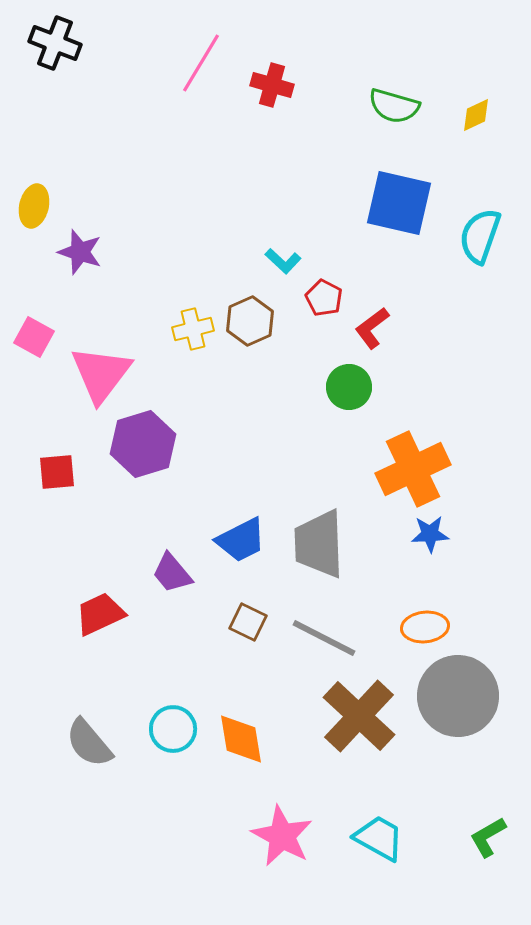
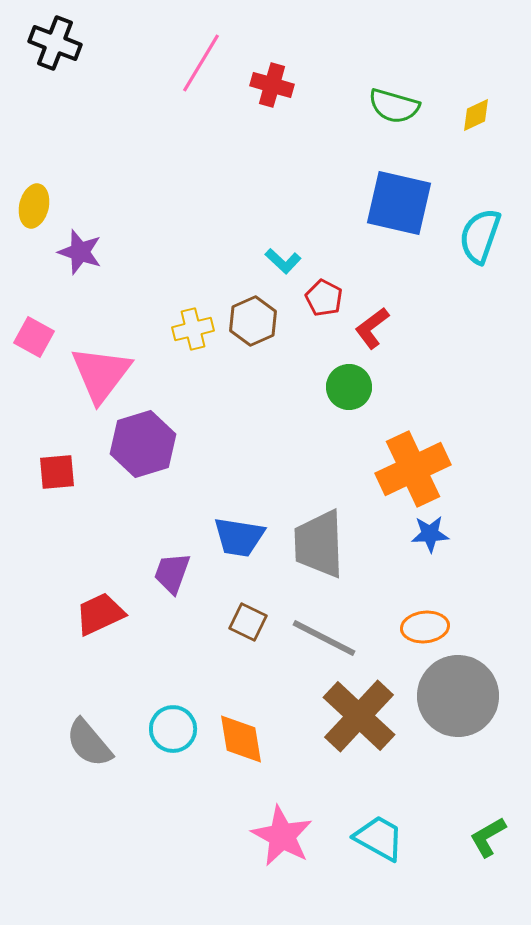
brown hexagon: moved 3 px right
blue trapezoid: moved 2 px left, 3 px up; rotated 36 degrees clockwise
purple trapezoid: rotated 60 degrees clockwise
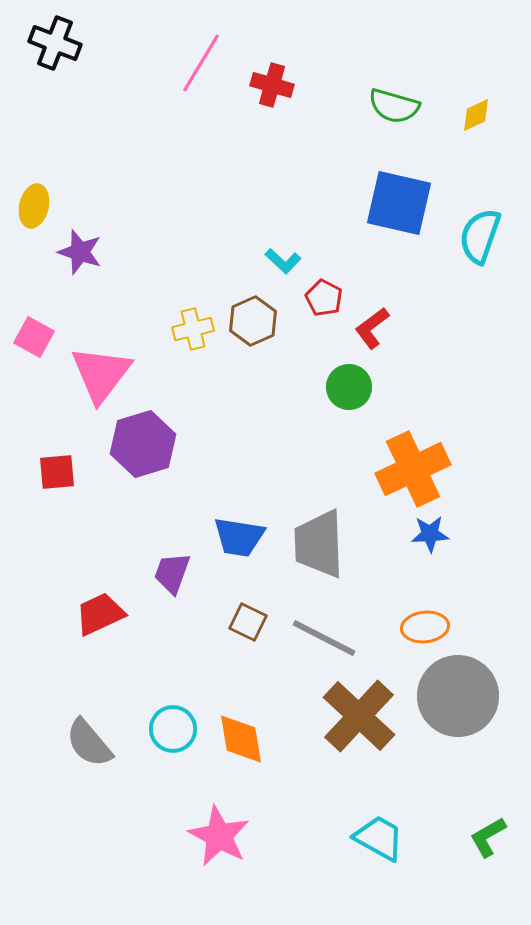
pink star: moved 63 px left
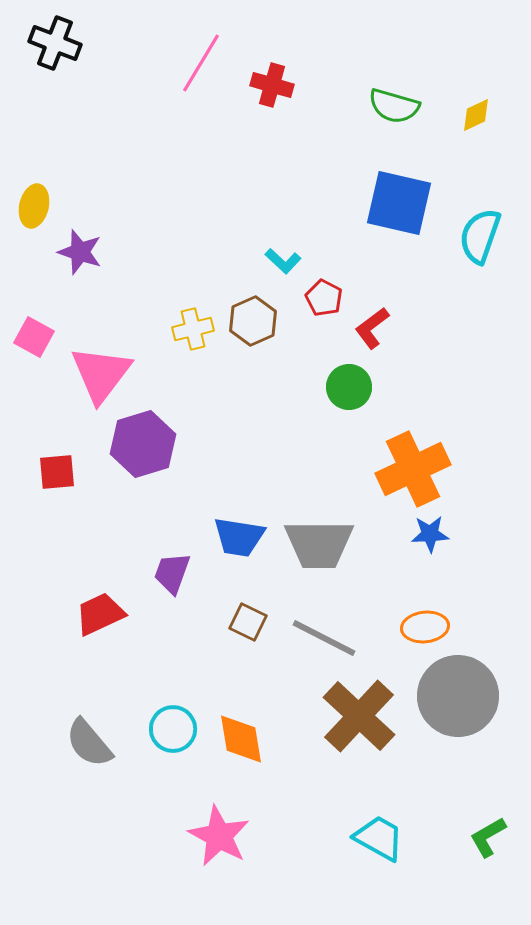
gray trapezoid: rotated 88 degrees counterclockwise
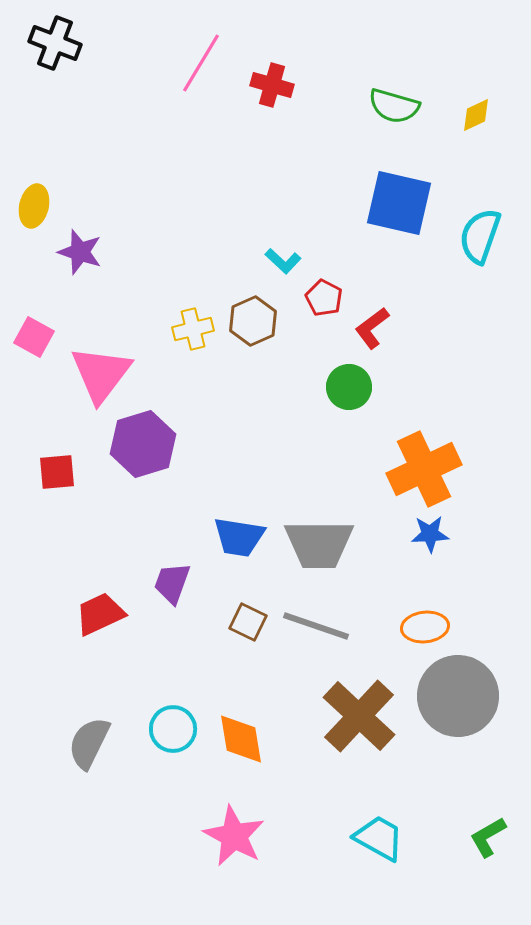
orange cross: moved 11 px right
purple trapezoid: moved 10 px down
gray line: moved 8 px left, 12 px up; rotated 8 degrees counterclockwise
gray semicircle: rotated 66 degrees clockwise
pink star: moved 15 px right
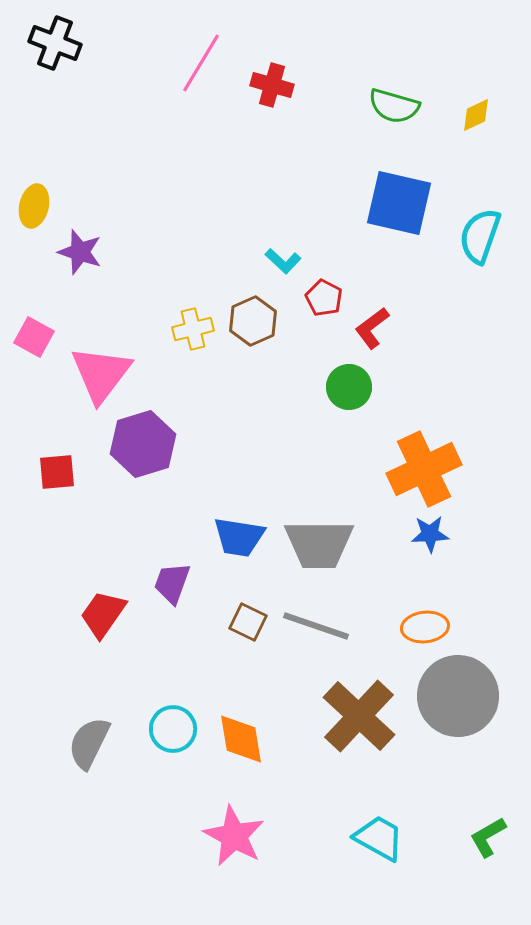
red trapezoid: moved 3 px right; rotated 30 degrees counterclockwise
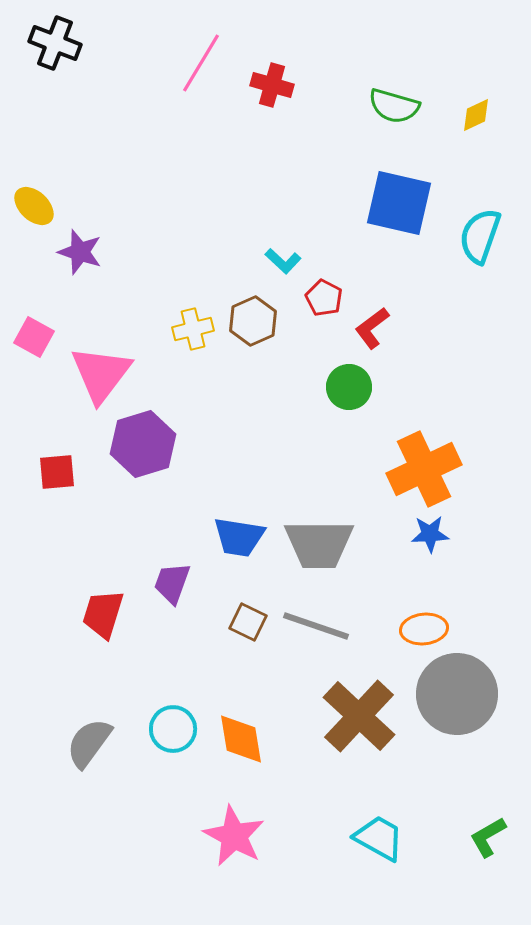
yellow ellipse: rotated 60 degrees counterclockwise
red trapezoid: rotated 18 degrees counterclockwise
orange ellipse: moved 1 px left, 2 px down
gray circle: moved 1 px left, 2 px up
gray semicircle: rotated 10 degrees clockwise
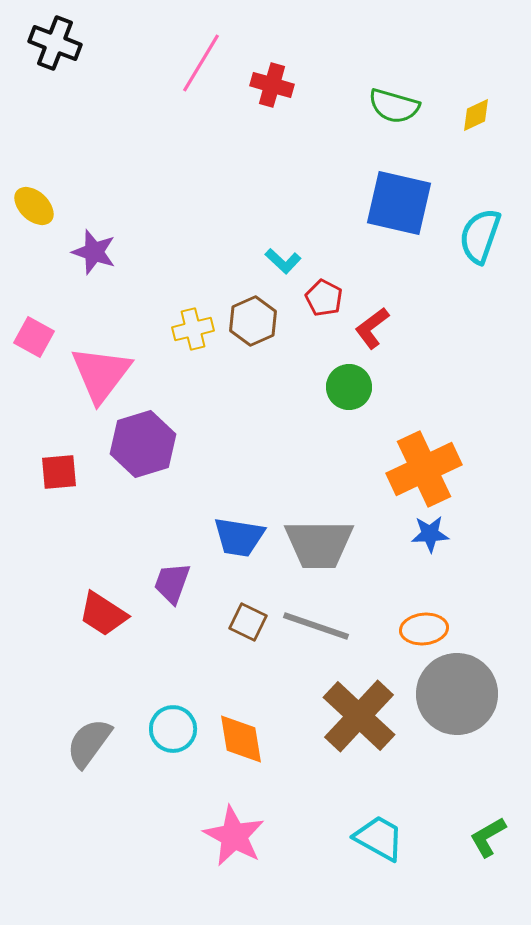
purple star: moved 14 px right
red square: moved 2 px right
red trapezoid: rotated 74 degrees counterclockwise
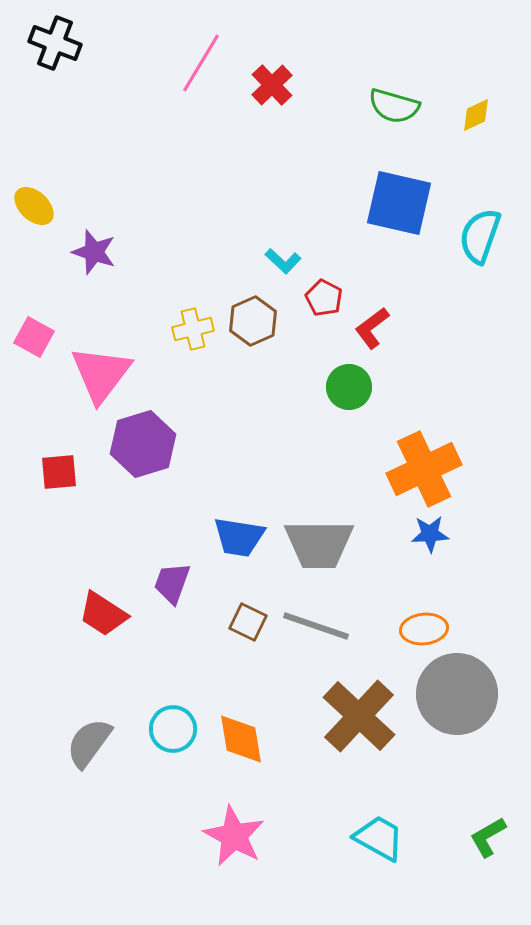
red cross: rotated 30 degrees clockwise
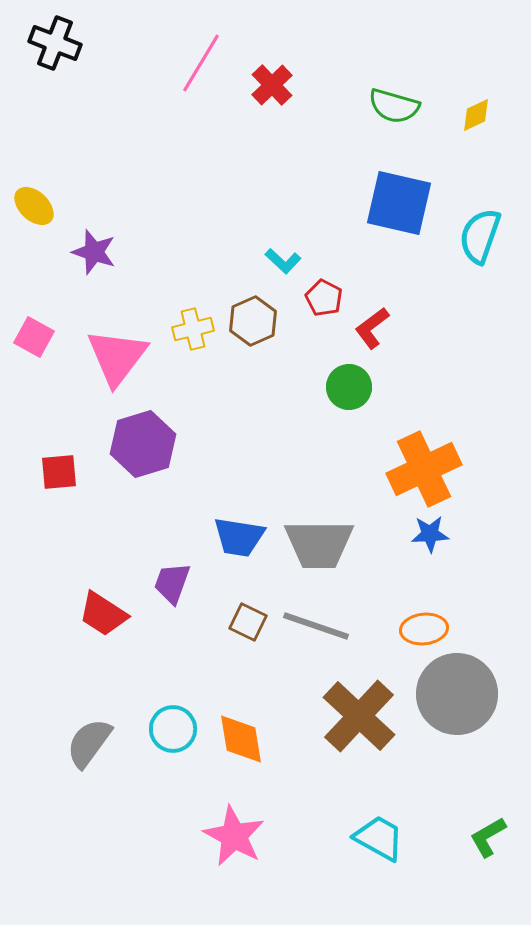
pink triangle: moved 16 px right, 17 px up
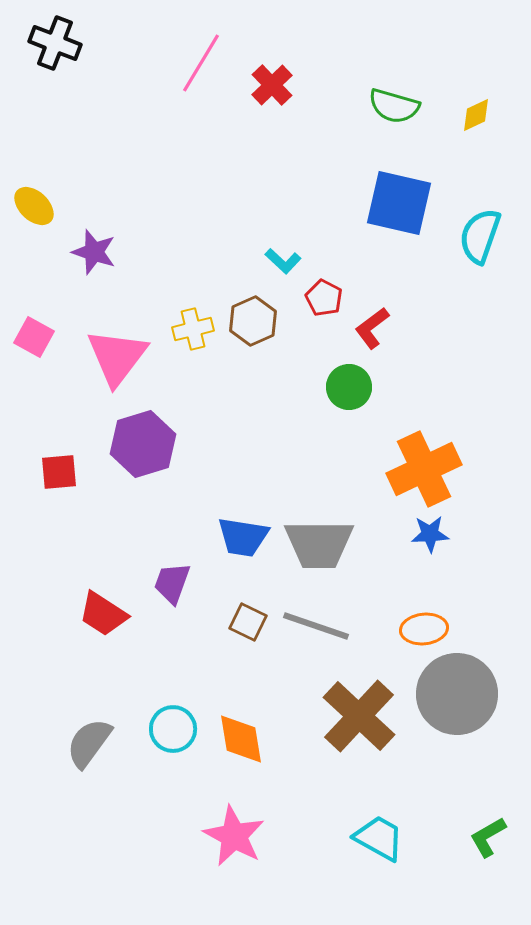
blue trapezoid: moved 4 px right
